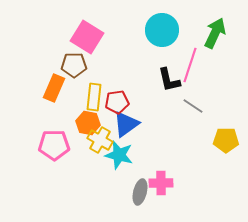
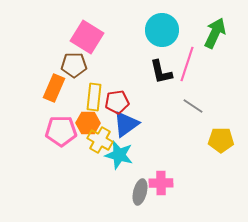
pink line: moved 3 px left, 1 px up
black L-shape: moved 8 px left, 8 px up
orange hexagon: rotated 10 degrees counterclockwise
yellow pentagon: moved 5 px left
pink pentagon: moved 7 px right, 14 px up
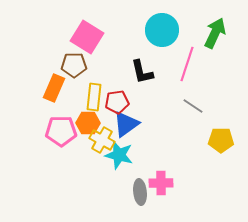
black L-shape: moved 19 px left
yellow cross: moved 2 px right
gray ellipse: rotated 20 degrees counterclockwise
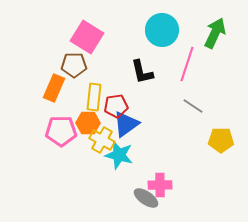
red pentagon: moved 1 px left, 4 px down
pink cross: moved 1 px left, 2 px down
gray ellipse: moved 6 px right, 6 px down; rotated 50 degrees counterclockwise
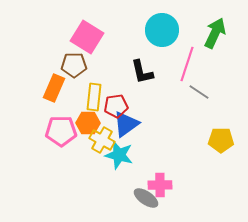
gray line: moved 6 px right, 14 px up
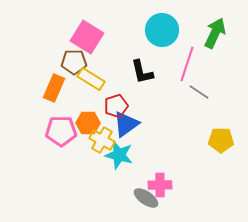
brown pentagon: moved 3 px up
yellow rectangle: moved 3 px left, 18 px up; rotated 64 degrees counterclockwise
red pentagon: rotated 10 degrees counterclockwise
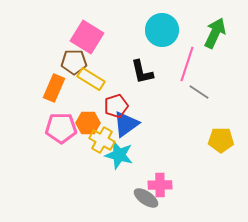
pink pentagon: moved 3 px up
